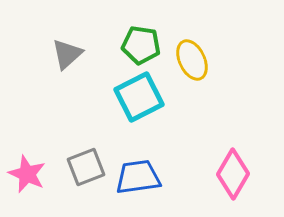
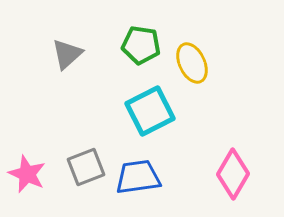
yellow ellipse: moved 3 px down
cyan square: moved 11 px right, 14 px down
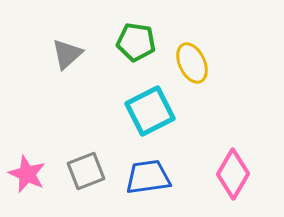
green pentagon: moved 5 px left, 3 px up
gray square: moved 4 px down
blue trapezoid: moved 10 px right
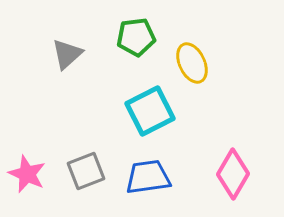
green pentagon: moved 5 px up; rotated 15 degrees counterclockwise
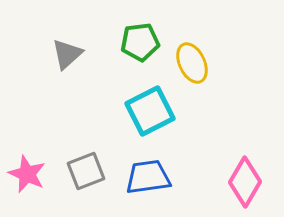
green pentagon: moved 4 px right, 5 px down
pink diamond: moved 12 px right, 8 px down
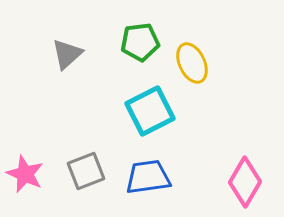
pink star: moved 2 px left
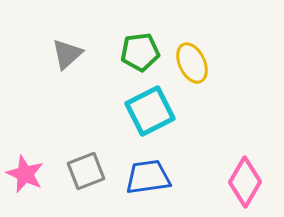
green pentagon: moved 10 px down
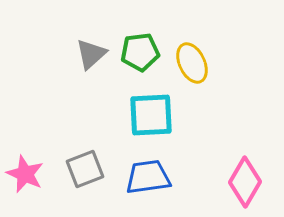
gray triangle: moved 24 px right
cyan square: moved 1 px right, 4 px down; rotated 24 degrees clockwise
gray square: moved 1 px left, 2 px up
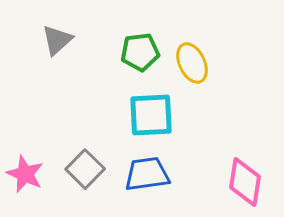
gray triangle: moved 34 px left, 14 px up
gray square: rotated 24 degrees counterclockwise
blue trapezoid: moved 1 px left, 3 px up
pink diamond: rotated 21 degrees counterclockwise
